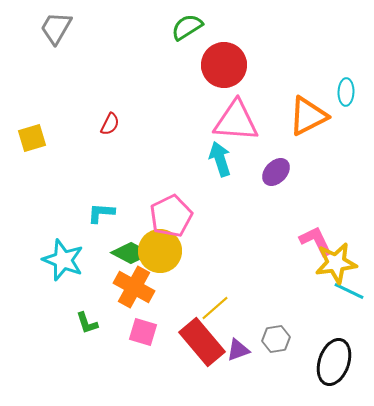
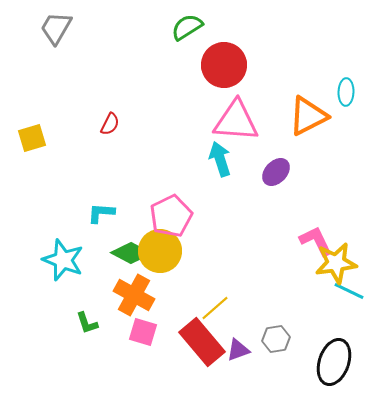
orange cross: moved 8 px down
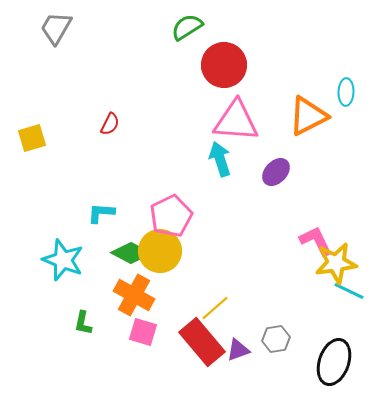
green L-shape: moved 4 px left; rotated 30 degrees clockwise
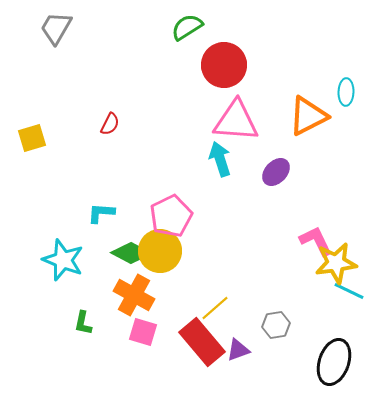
gray hexagon: moved 14 px up
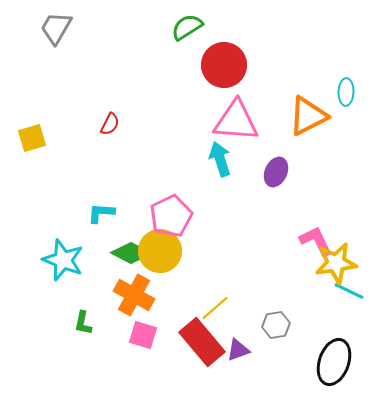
purple ellipse: rotated 20 degrees counterclockwise
pink square: moved 3 px down
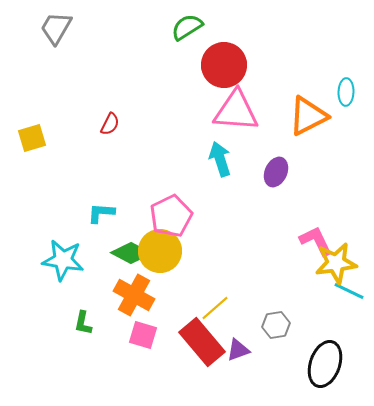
pink triangle: moved 10 px up
cyan star: rotated 12 degrees counterclockwise
black ellipse: moved 9 px left, 2 px down
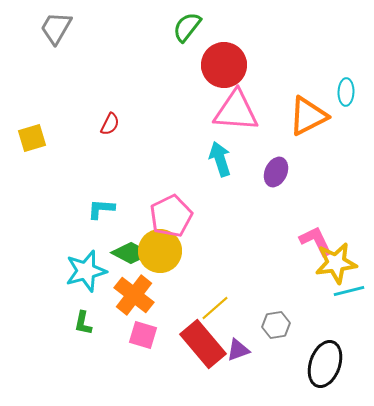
green semicircle: rotated 20 degrees counterclockwise
cyan L-shape: moved 4 px up
cyan star: moved 23 px right, 11 px down; rotated 24 degrees counterclockwise
cyan line: rotated 40 degrees counterclockwise
orange cross: rotated 9 degrees clockwise
red rectangle: moved 1 px right, 2 px down
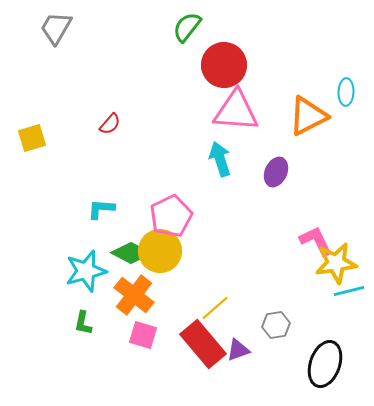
red semicircle: rotated 15 degrees clockwise
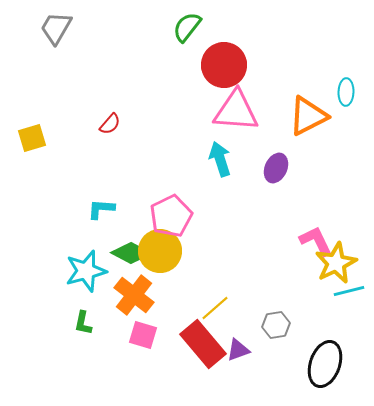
purple ellipse: moved 4 px up
yellow star: rotated 18 degrees counterclockwise
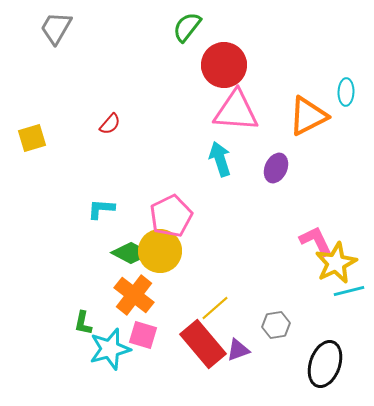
cyan star: moved 24 px right, 78 px down
